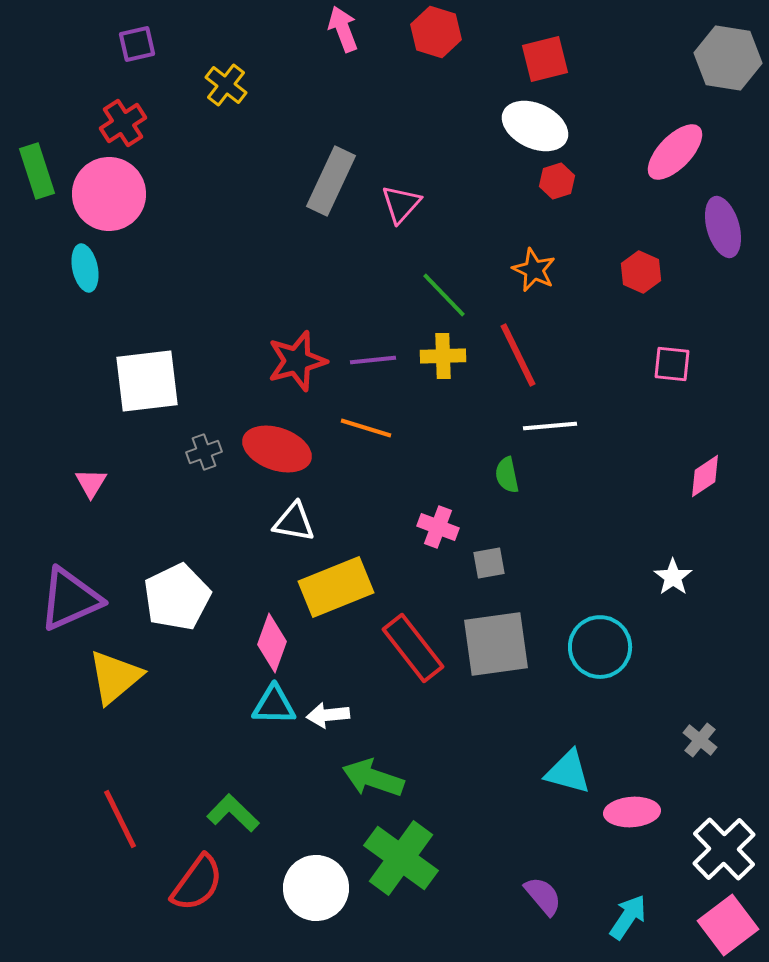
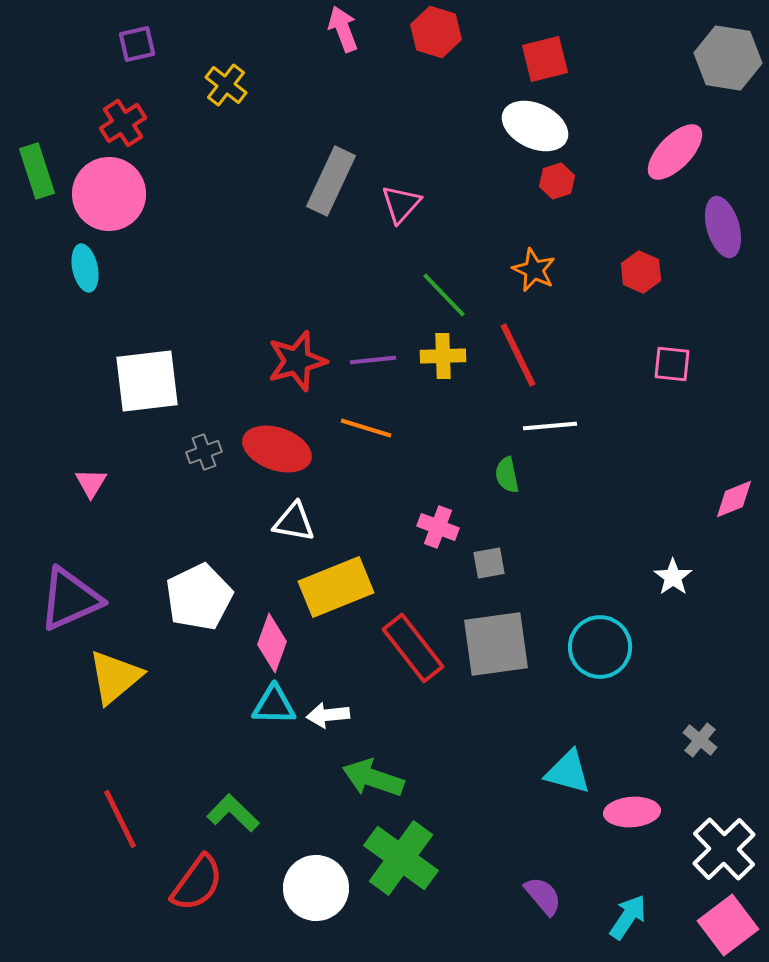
pink diamond at (705, 476): moved 29 px right, 23 px down; rotated 12 degrees clockwise
white pentagon at (177, 597): moved 22 px right
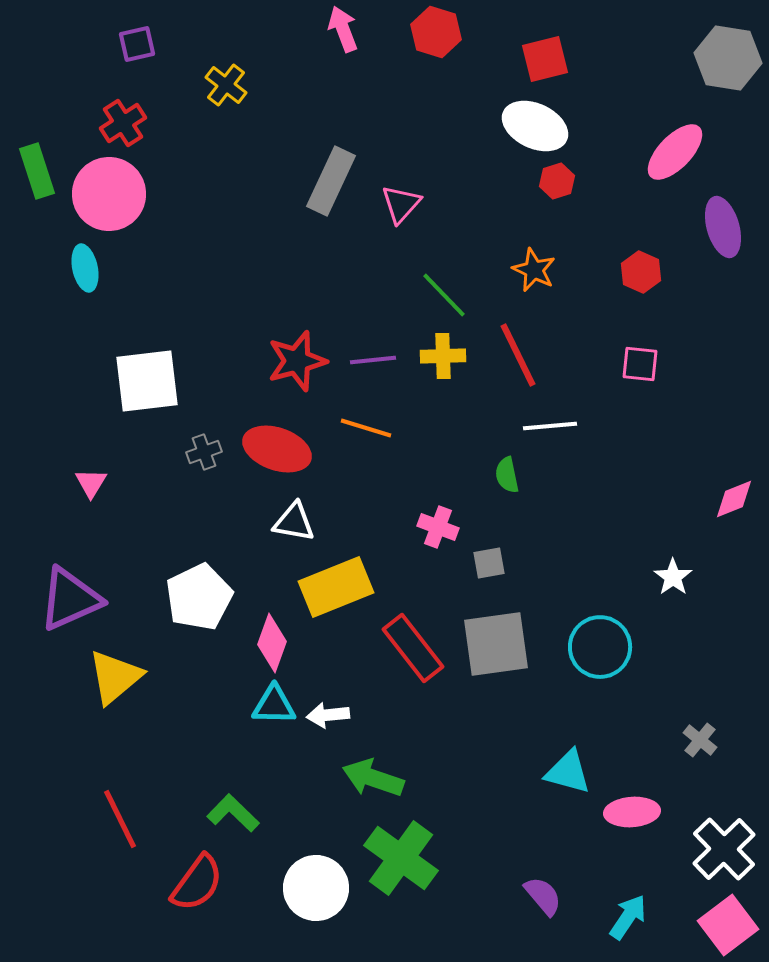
pink square at (672, 364): moved 32 px left
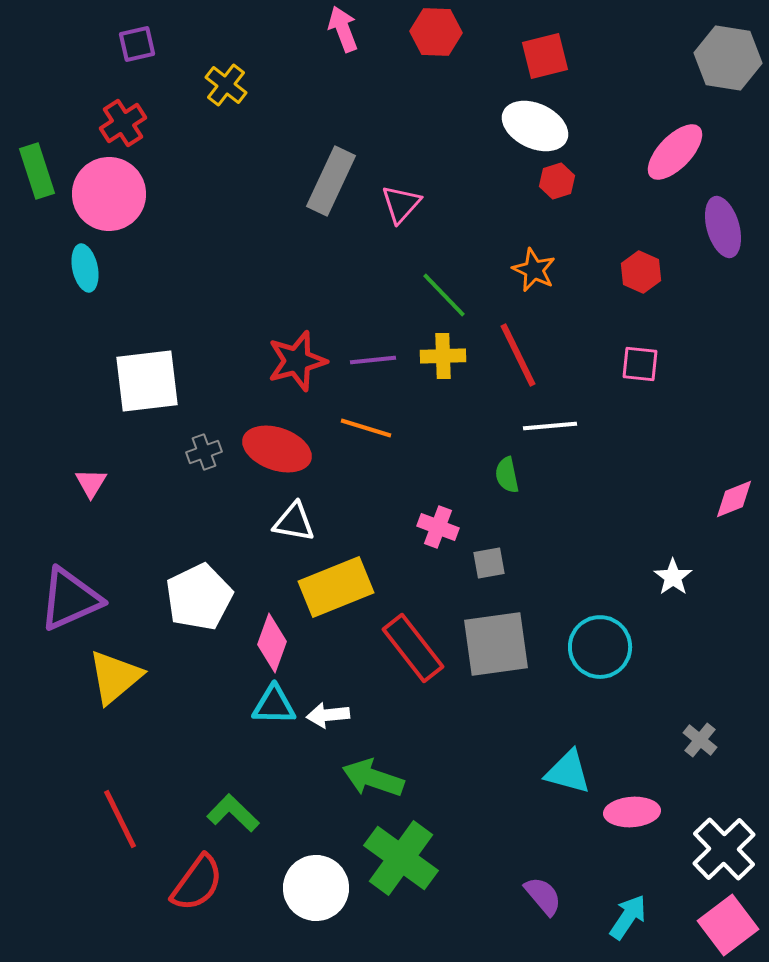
red hexagon at (436, 32): rotated 15 degrees counterclockwise
red square at (545, 59): moved 3 px up
